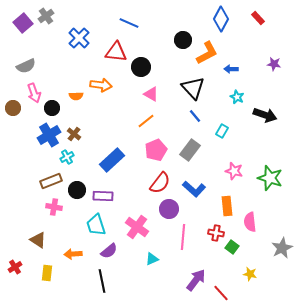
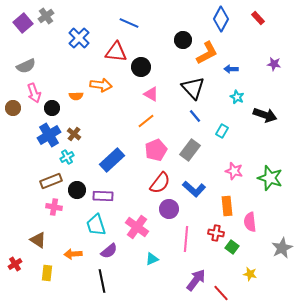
pink line at (183, 237): moved 3 px right, 2 px down
red cross at (15, 267): moved 3 px up
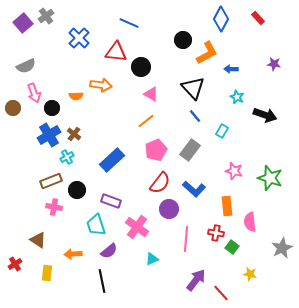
purple rectangle at (103, 196): moved 8 px right, 5 px down; rotated 18 degrees clockwise
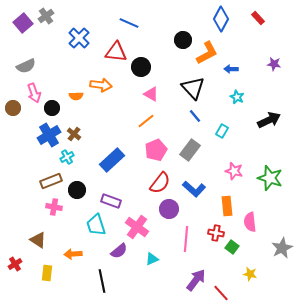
black arrow at (265, 115): moved 4 px right, 5 px down; rotated 45 degrees counterclockwise
purple semicircle at (109, 251): moved 10 px right
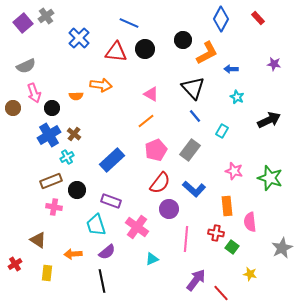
black circle at (141, 67): moved 4 px right, 18 px up
purple semicircle at (119, 251): moved 12 px left, 1 px down
